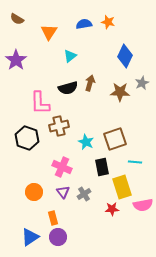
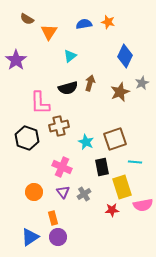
brown semicircle: moved 10 px right
brown star: rotated 24 degrees counterclockwise
red star: moved 1 px down
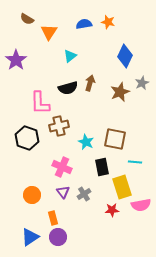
brown square: rotated 30 degrees clockwise
orange circle: moved 2 px left, 3 px down
pink semicircle: moved 2 px left
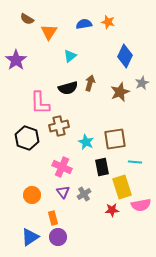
brown square: rotated 20 degrees counterclockwise
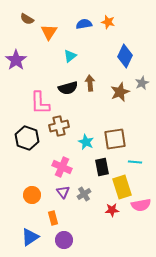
brown arrow: rotated 21 degrees counterclockwise
purple circle: moved 6 px right, 3 px down
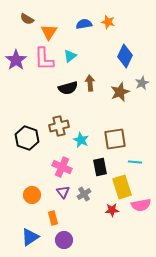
pink L-shape: moved 4 px right, 44 px up
cyan star: moved 5 px left, 2 px up
black rectangle: moved 2 px left
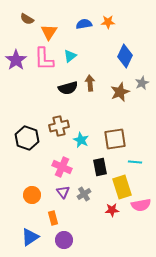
orange star: rotated 16 degrees counterclockwise
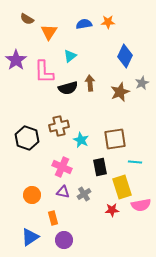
pink L-shape: moved 13 px down
purple triangle: rotated 40 degrees counterclockwise
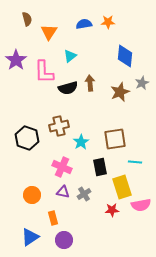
brown semicircle: rotated 136 degrees counterclockwise
blue diamond: rotated 20 degrees counterclockwise
cyan star: moved 2 px down; rotated 14 degrees clockwise
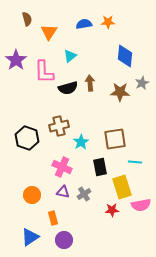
brown star: rotated 24 degrees clockwise
